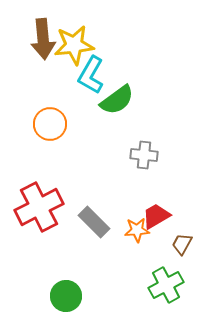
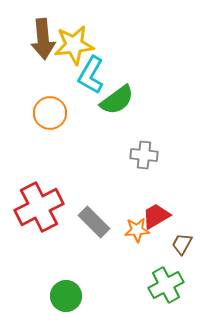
orange circle: moved 11 px up
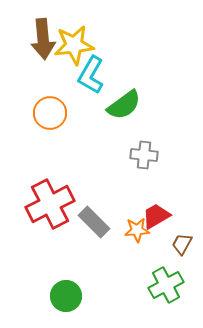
green semicircle: moved 7 px right, 5 px down
red cross: moved 11 px right, 3 px up
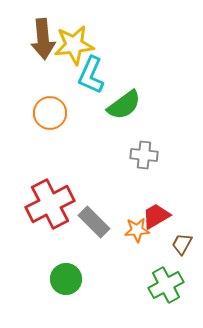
cyan L-shape: rotated 6 degrees counterclockwise
green circle: moved 17 px up
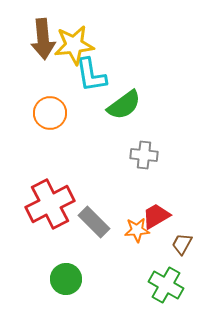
cyan L-shape: rotated 33 degrees counterclockwise
green cross: rotated 32 degrees counterclockwise
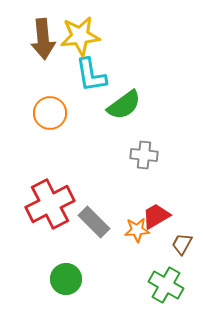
yellow star: moved 6 px right, 9 px up
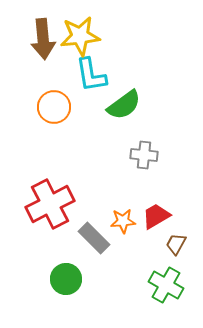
orange circle: moved 4 px right, 6 px up
gray rectangle: moved 16 px down
orange star: moved 14 px left, 9 px up
brown trapezoid: moved 6 px left
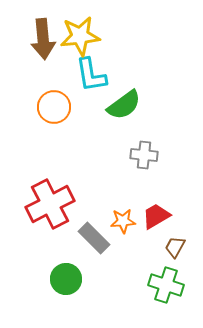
brown trapezoid: moved 1 px left, 3 px down
green cross: rotated 12 degrees counterclockwise
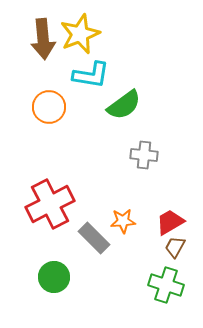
yellow star: moved 2 px up; rotated 15 degrees counterclockwise
cyan L-shape: rotated 72 degrees counterclockwise
orange circle: moved 5 px left
red trapezoid: moved 14 px right, 6 px down
green circle: moved 12 px left, 2 px up
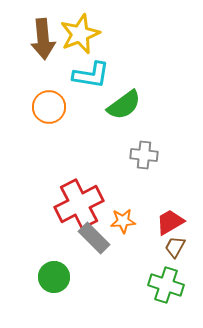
red cross: moved 29 px right
